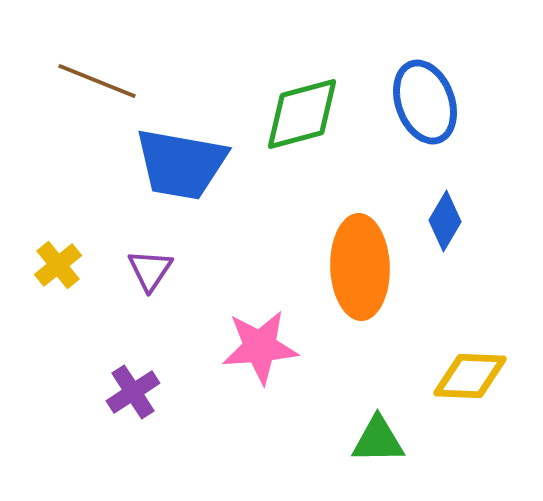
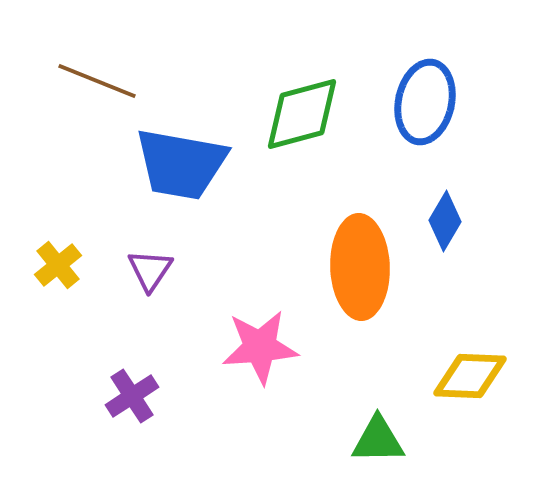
blue ellipse: rotated 32 degrees clockwise
purple cross: moved 1 px left, 4 px down
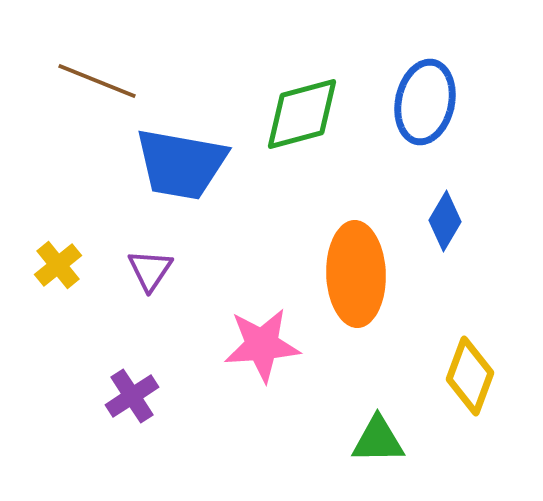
orange ellipse: moved 4 px left, 7 px down
pink star: moved 2 px right, 2 px up
yellow diamond: rotated 72 degrees counterclockwise
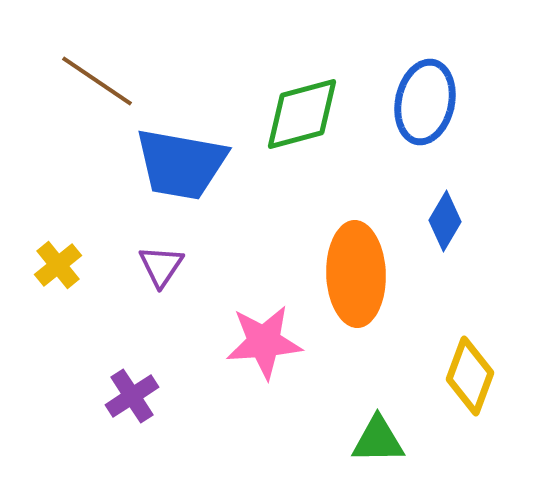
brown line: rotated 12 degrees clockwise
purple triangle: moved 11 px right, 4 px up
pink star: moved 2 px right, 3 px up
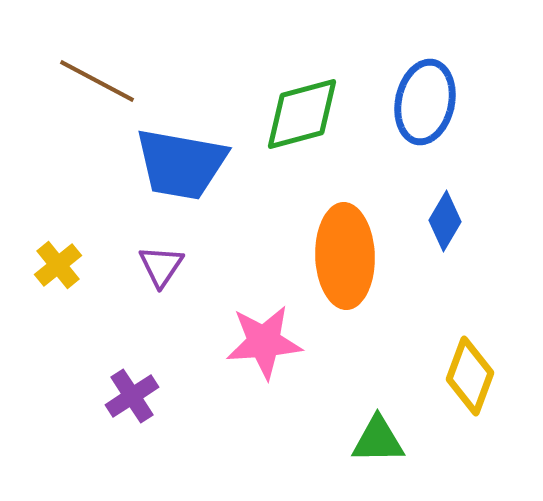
brown line: rotated 6 degrees counterclockwise
orange ellipse: moved 11 px left, 18 px up
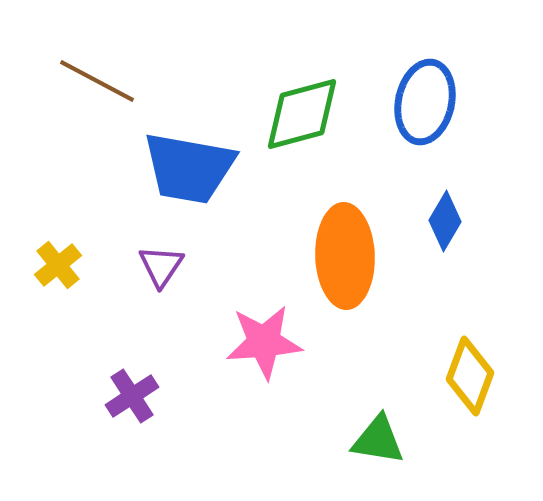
blue trapezoid: moved 8 px right, 4 px down
green triangle: rotated 10 degrees clockwise
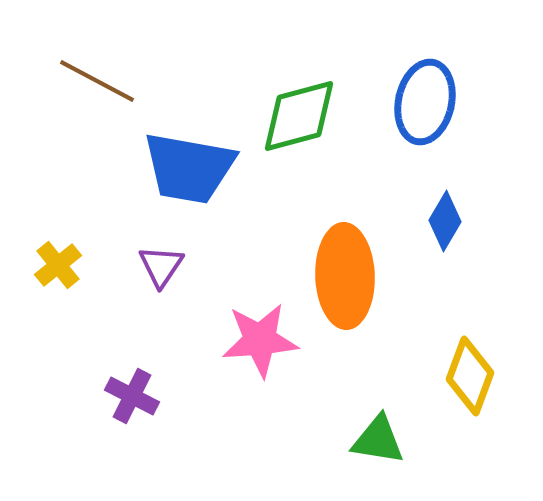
green diamond: moved 3 px left, 2 px down
orange ellipse: moved 20 px down
pink star: moved 4 px left, 2 px up
purple cross: rotated 30 degrees counterclockwise
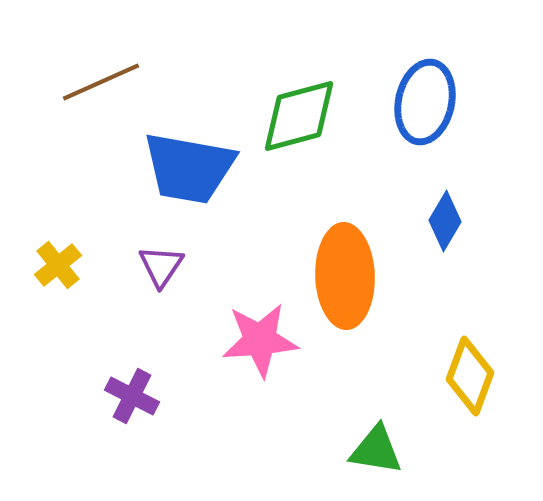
brown line: moved 4 px right, 1 px down; rotated 52 degrees counterclockwise
green triangle: moved 2 px left, 10 px down
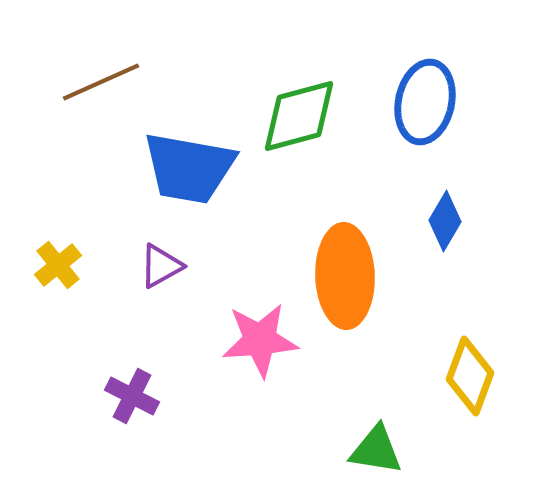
purple triangle: rotated 27 degrees clockwise
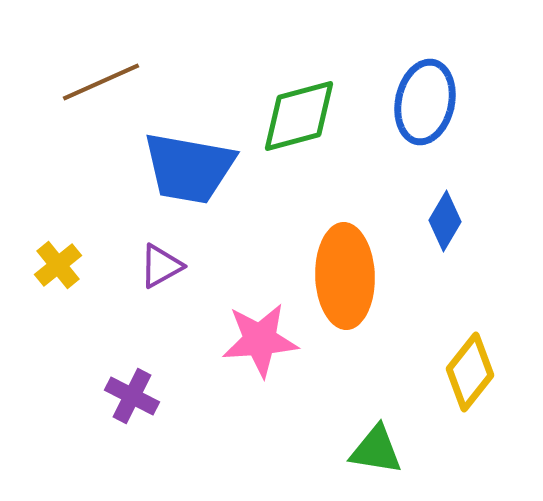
yellow diamond: moved 4 px up; rotated 18 degrees clockwise
